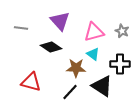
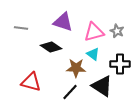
purple triangle: moved 3 px right, 1 px down; rotated 30 degrees counterclockwise
gray star: moved 5 px left
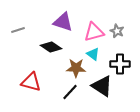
gray line: moved 3 px left, 2 px down; rotated 24 degrees counterclockwise
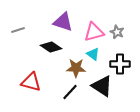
gray star: moved 1 px down
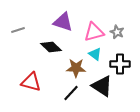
black diamond: rotated 10 degrees clockwise
cyan triangle: moved 2 px right
black line: moved 1 px right, 1 px down
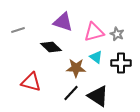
gray star: moved 2 px down
cyan triangle: moved 1 px right, 3 px down
black cross: moved 1 px right, 1 px up
black triangle: moved 4 px left, 10 px down
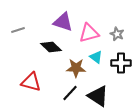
pink triangle: moved 5 px left, 1 px down
black line: moved 1 px left
